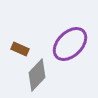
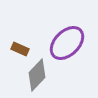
purple ellipse: moved 3 px left, 1 px up
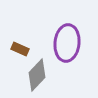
purple ellipse: rotated 39 degrees counterclockwise
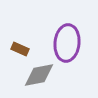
gray diamond: moved 2 px right; rotated 36 degrees clockwise
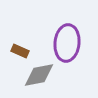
brown rectangle: moved 2 px down
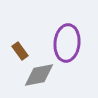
brown rectangle: rotated 30 degrees clockwise
